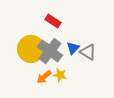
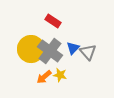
gray triangle: rotated 18 degrees clockwise
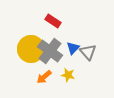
yellow star: moved 8 px right
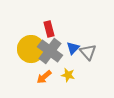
red rectangle: moved 4 px left, 8 px down; rotated 42 degrees clockwise
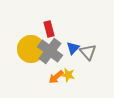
orange arrow: moved 12 px right
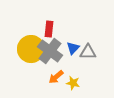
red rectangle: rotated 21 degrees clockwise
gray triangle: rotated 48 degrees counterclockwise
yellow star: moved 5 px right, 8 px down
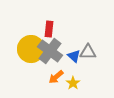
blue triangle: moved 1 px right, 8 px down; rotated 32 degrees counterclockwise
yellow star: rotated 24 degrees clockwise
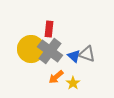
gray triangle: moved 1 px left, 2 px down; rotated 18 degrees clockwise
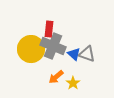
gray cross: moved 3 px right, 5 px up; rotated 15 degrees counterclockwise
blue triangle: moved 2 px up
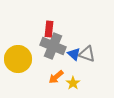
yellow circle: moved 13 px left, 10 px down
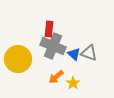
gray triangle: moved 2 px right, 1 px up
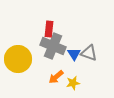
blue triangle: rotated 16 degrees clockwise
yellow star: rotated 24 degrees clockwise
